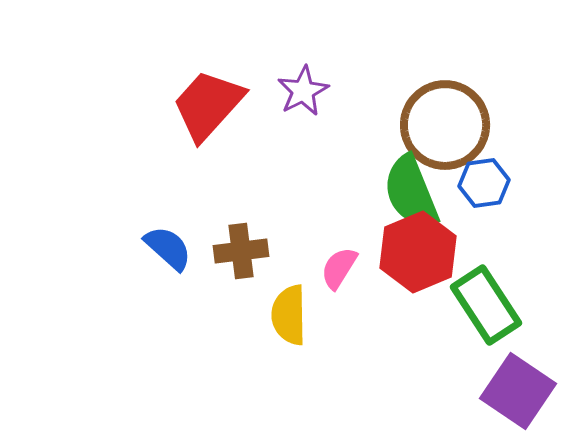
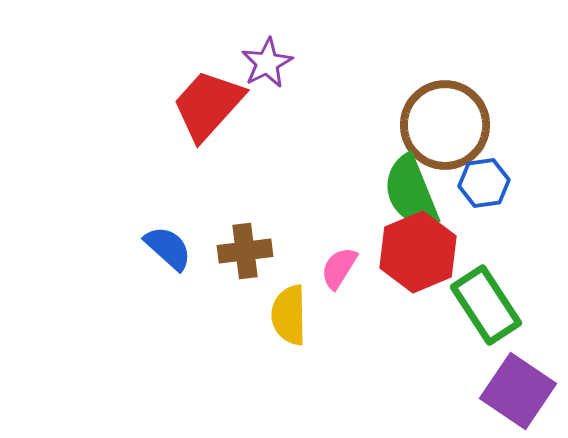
purple star: moved 36 px left, 28 px up
brown cross: moved 4 px right
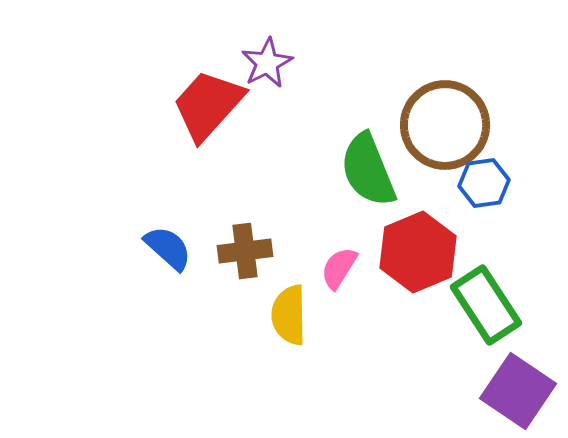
green semicircle: moved 43 px left, 22 px up
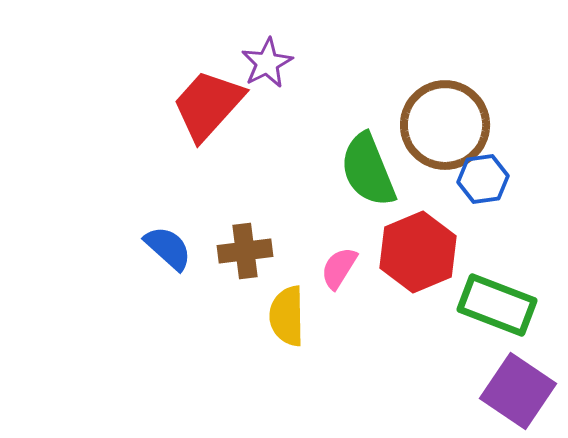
blue hexagon: moved 1 px left, 4 px up
green rectangle: moved 11 px right; rotated 36 degrees counterclockwise
yellow semicircle: moved 2 px left, 1 px down
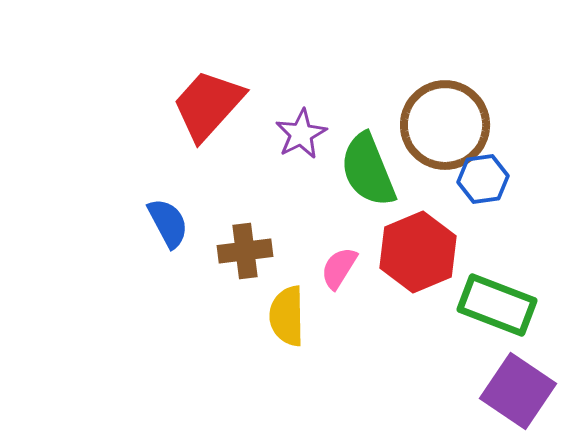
purple star: moved 34 px right, 71 px down
blue semicircle: moved 25 px up; rotated 20 degrees clockwise
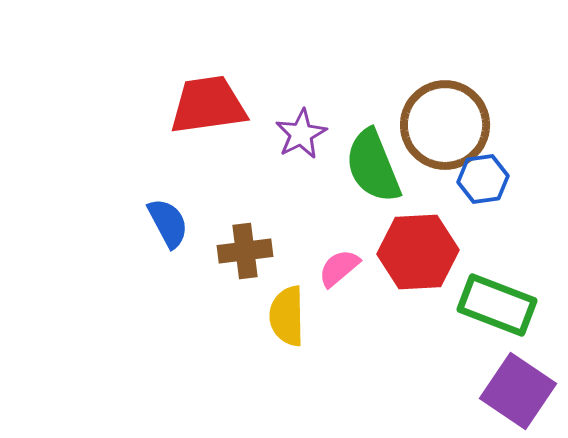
red trapezoid: rotated 40 degrees clockwise
green semicircle: moved 5 px right, 4 px up
red hexagon: rotated 20 degrees clockwise
pink semicircle: rotated 18 degrees clockwise
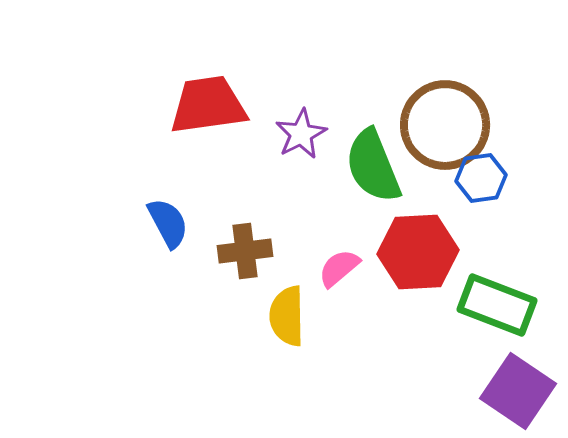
blue hexagon: moved 2 px left, 1 px up
